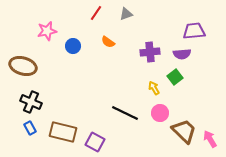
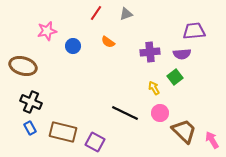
pink arrow: moved 2 px right, 1 px down
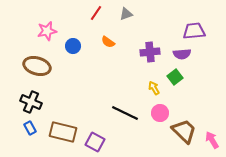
brown ellipse: moved 14 px right
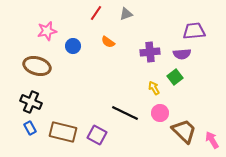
purple square: moved 2 px right, 7 px up
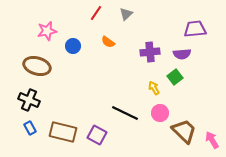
gray triangle: rotated 24 degrees counterclockwise
purple trapezoid: moved 1 px right, 2 px up
black cross: moved 2 px left, 2 px up
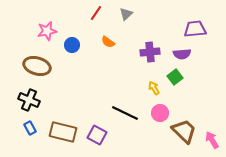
blue circle: moved 1 px left, 1 px up
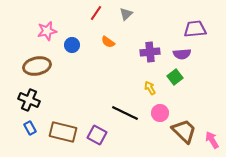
brown ellipse: rotated 28 degrees counterclockwise
yellow arrow: moved 4 px left
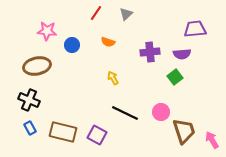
pink star: rotated 18 degrees clockwise
orange semicircle: rotated 16 degrees counterclockwise
yellow arrow: moved 37 px left, 10 px up
pink circle: moved 1 px right, 1 px up
brown trapezoid: rotated 28 degrees clockwise
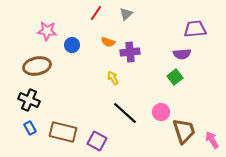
purple cross: moved 20 px left
black line: rotated 16 degrees clockwise
purple square: moved 6 px down
